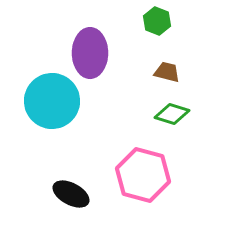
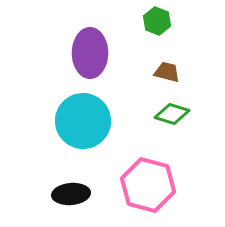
cyan circle: moved 31 px right, 20 px down
pink hexagon: moved 5 px right, 10 px down
black ellipse: rotated 33 degrees counterclockwise
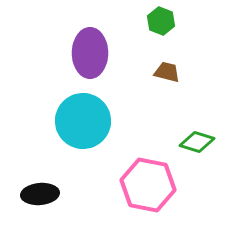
green hexagon: moved 4 px right
green diamond: moved 25 px right, 28 px down
pink hexagon: rotated 4 degrees counterclockwise
black ellipse: moved 31 px left
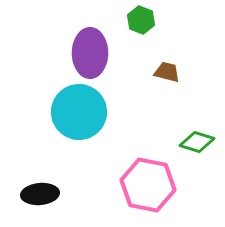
green hexagon: moved 20 px left, 1 px up
cyan circle: moved 4 px left, 9 px up
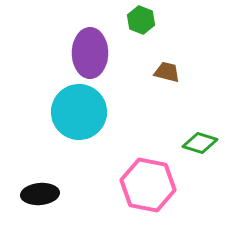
green diamond: moved 3 px right, 1 px down
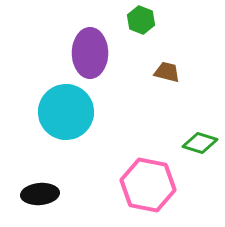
cyan circle: moved 13 px left
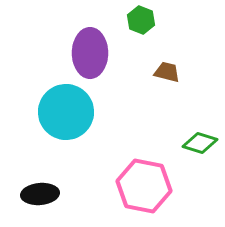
pink hexagon: moved 4 px left, 1 px down
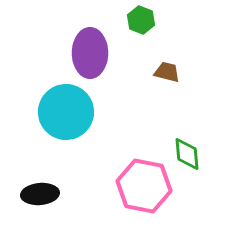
green diamond: moved 13 px left, 11 px down; rotated 68 degrees clockwise
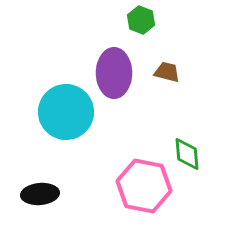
purple ellipse: moved 24 px right, 20 px down
